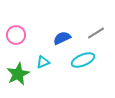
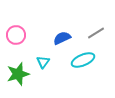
cyan triangle: rotated 32 degrees counterclockwise
green star: rotated 10 degrees clockwise
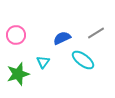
cyan ellipse: rotated 60 degrees clockwise
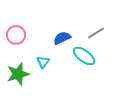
cyan ellipse: moved 1 px right, 4 px up
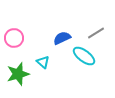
pink circle: moved 2 px left, 3 px down
cyan triangle: rotated 24 degrees counterclockwise
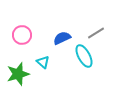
pink circle: moved 8 px right, 3 px up
cyan ellipse: rotated 25 degrees clockwise
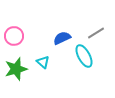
pink circle: moved 8 px left, 1 px down
green star: moved 2 px left, 5 px up
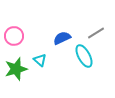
cyan triangle: moved 3 px left, 2 px up
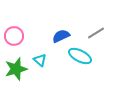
blue semicircle: moved 1 px left, 2 px up
cyan ellipse: moved 4 px left; rotated 35 degrees counterclockwise
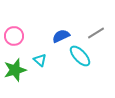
cyan ellipse: rotated 20 degrees clockwise
green star: moved 1 px left, 1 px down
